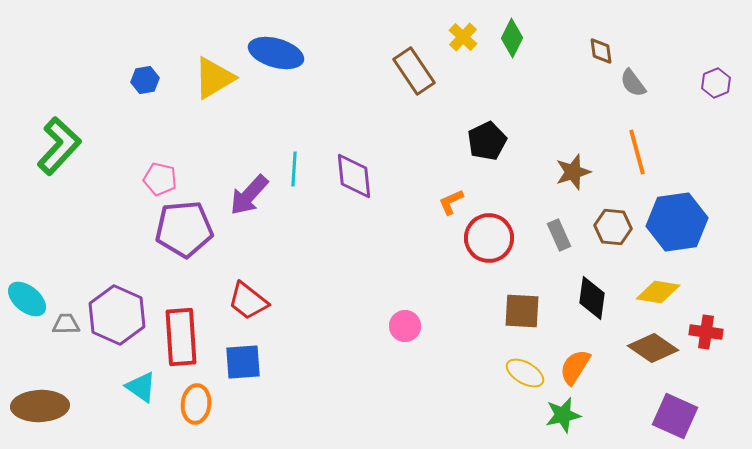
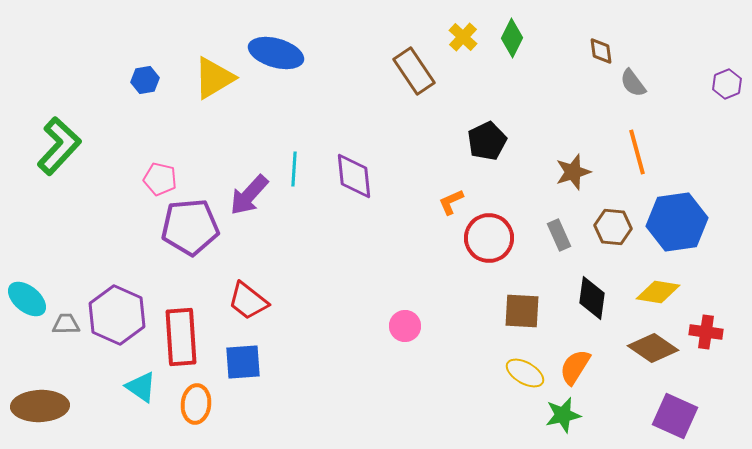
purple hexagon at (716, 83): moved 11 px right, 1 px down
purple pentagon at (184, 229): moved 6 px right, 2 px up
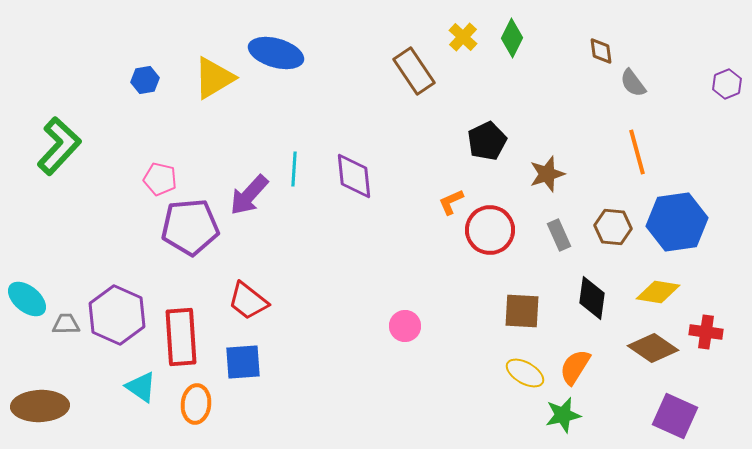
brown star at (573, 172): moved 26 px left, 2 px down
red circle at (489, 238): moved 1 px right, 8 px up
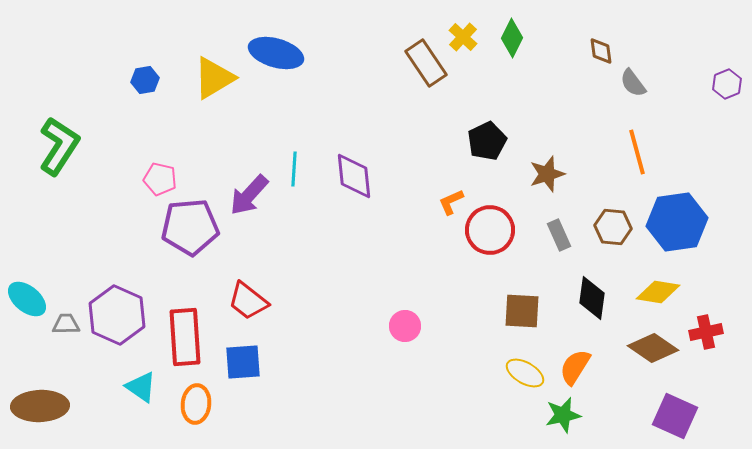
brown rectangle at (414, 71): moved 12 px right, 8 px up
green L-shape at (59, 146): rotated 10 degrees counterclockwise
red cross at (706, 332): rotated 20 degrees counterclockwise
red rectangle at (181, 337): moved 4 px right
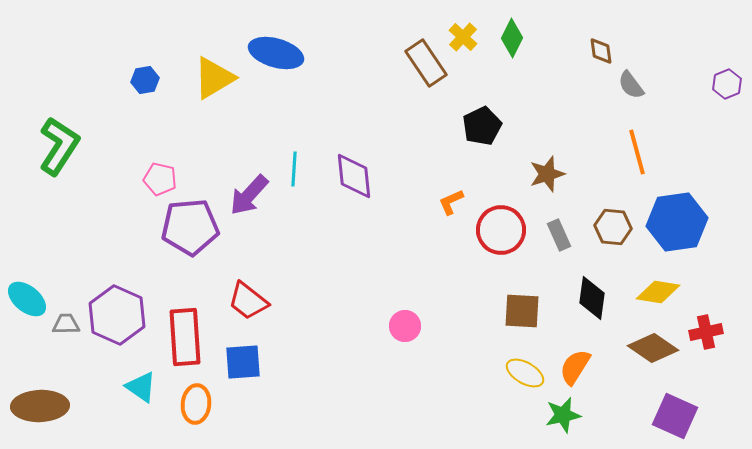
gray semicircle at (633, 83): moved 2 px left, 2 px down
black pentagon at (487, 141): moved 5 px left, 15 px up
red circle at (490, 230): moved 11 px right
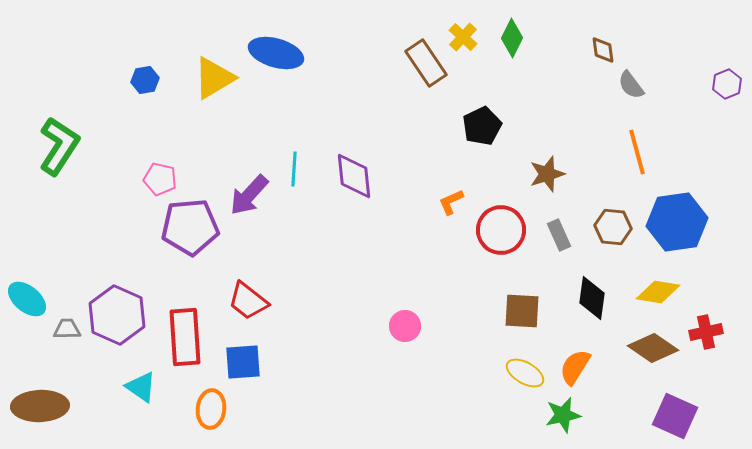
brown diamond at (601, 51): moved 2 px right, 1 px up
gray trapezoid at (66, 324): moved 1 px right, 5 px down
orange ellipse at (196, 404): moved 15 px right, 5 px down
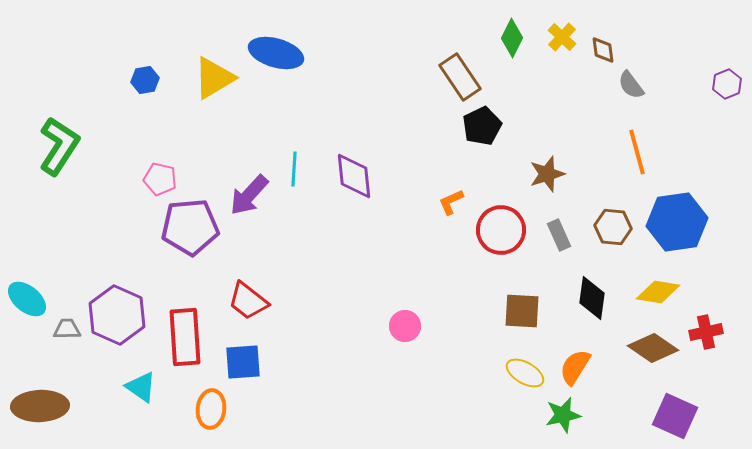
yellow cross at (463, 37): moved 99 px right
brown rectangle at (426, 63): moved 34 px right, 14 px down
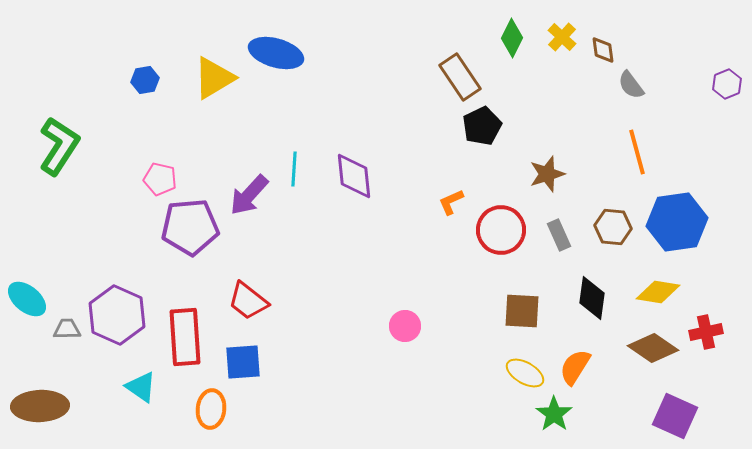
green star at (563, 415): moved 9 px left, 1 px up; rotated 24 degrees counterclockwise
